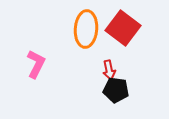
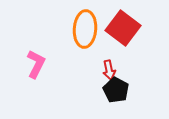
orange ellipse: moved 1 px left
black pentagon: rotated 20 degrees clockwise
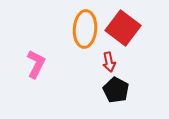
red arrow: moved 8 px up
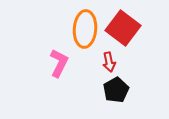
pink L-shape: moved 23 px right, 1 px up
black pentagon: rotated 15 degrees clockwise
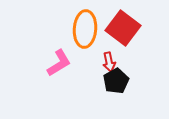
pink L-shape: rotated 32 degrees clockwise
black pentagon: moved 9 px up
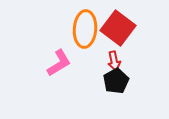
red square: moved 5 px left
red arrow: moved 5 px right, 1 px up
